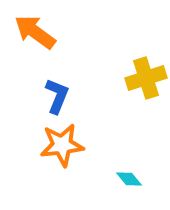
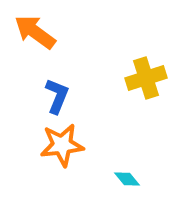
cyan diamond: moved 2 px left
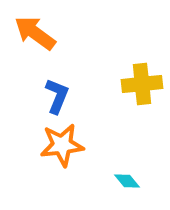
orange arrow: moved 1 px down
yellow cross: moved 4 px left, 6 px down; rotated 12 degrees clockwise
cyan diamond: moved 2 px down
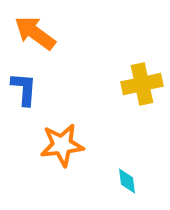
yellow cross: rotated 6 degrees counterclockwise
blue L-shape: moved 33 px left, 7 px up; rotated 18 degrees counterclockwise
cyan diamond: rotated 32 degrees clockwise
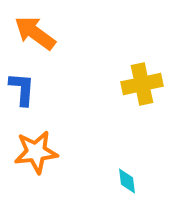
blue L-shape: moved 2 px left
orange star: moved 26 px left, 7 px down
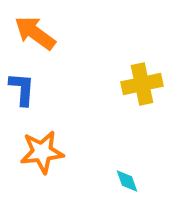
orange star: moved 6 px right
cyan diamond: rotated 12 degrees counterclockwise
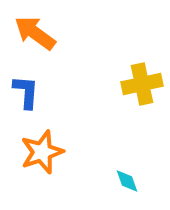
blue L-shape: moved 4 px right, 3 px down
orange star: rotated 12 degrees counterclockwise
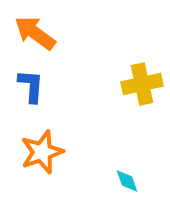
blue L-shape: moved 5 px right, 6 px up
